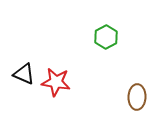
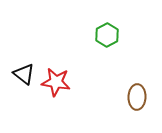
green hexagon: moved 1 px right, 2 px up
black triangle: rotated 15 degrees clockwise
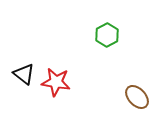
brown ellipse: rotated 45 degrees counterclockwise
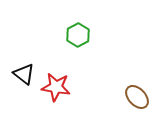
green hexagon: moved 29 px left
red star: moved 5 px down
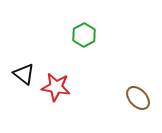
green hexagon: moved 6 px right
brown ellipse: moved 1 px right, 1 px down
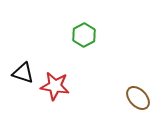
black triangle: moved 1 px left, 1 px up; rotated 20 degrees counterclockwise
red star: moved 1 px left, 1 px up
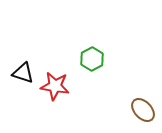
green hexagon: moved 8 px right, 24 px down
brown ellipse: moved 5 px right, 12 px down
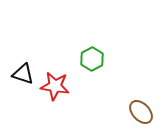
black triangle: moved 1 px down
brown ellipse: moved 2 px left, 2 px down
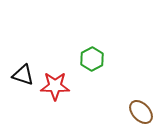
black triangle: moved 1 px down
red star: rotated 8 degrees counterclockwise
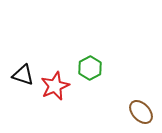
green hexagon: moved 2 px left, 9 px down
red star: rotated 24 degrees counterclockwise
